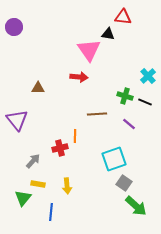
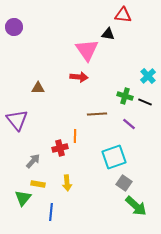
red triangle: moved 2 px up
pink triangle: moved 2 px left
cyan square: moved 2 px up
yellow arrow: moved 3 px up
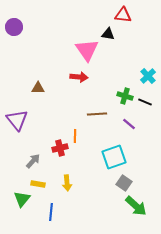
green triangle: moved 1 px left, 1 px down
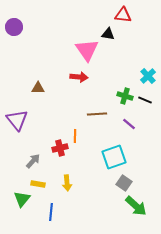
black line: moved 2 px up
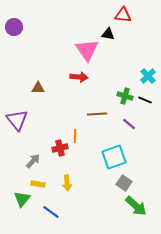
blue line: rotated 60 degrees counterclockwise
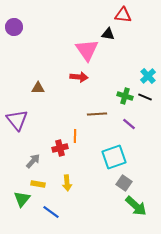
black line: moved 3 px up
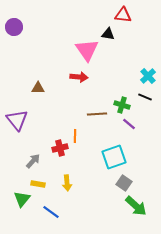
green cross: moved 3 px left, 9 px down
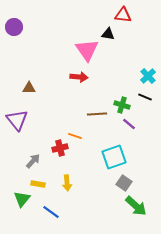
brown triangle: moved 9 px left
orange line: rotated 72 degrees counterclockwise
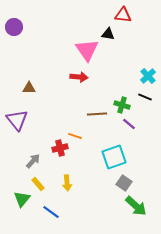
yellow rectangle: rotated 40 degrees clockwise
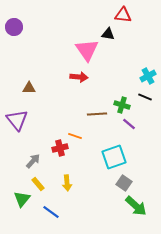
cyan cross: rotated 14 degrees clockwise
